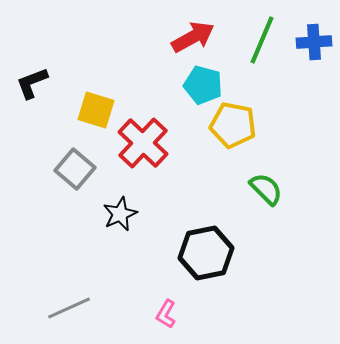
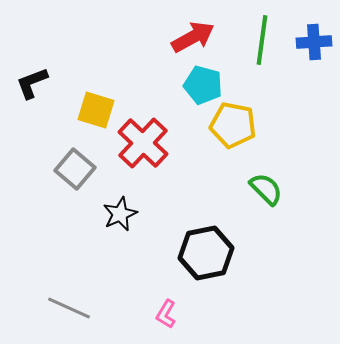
green line: rotated 15 degrees counterclockwise
gray line: rotated 48 degrees clockwise
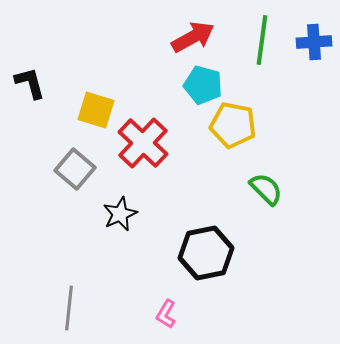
black L-shape: moved 2 px left; rotated 96 degrees clockwise
gray line: rotated 72 degrees clockwise
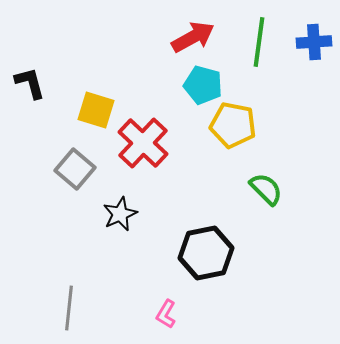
green line: moved 3 px left, 2 px down
